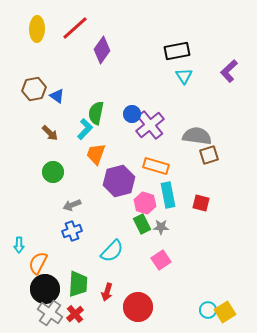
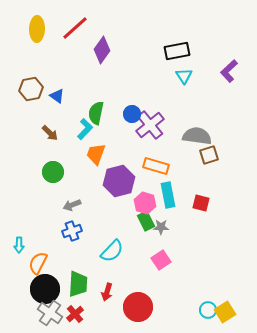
brown hexagon: moved 3 px left
green rectangle: moved 4 px right, 3 px up
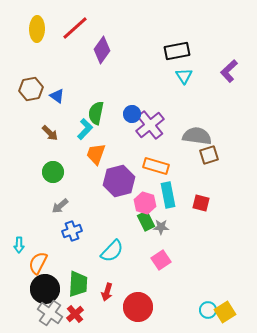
gray arrow: moved 12 px left, 1 px down; rotated 18 degrees counterclockwise
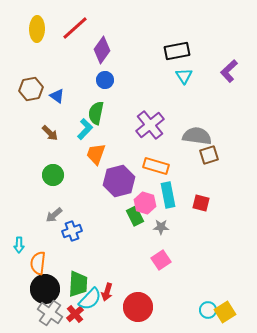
blue circle: moved 27 px left, 34 px up
green circle: moved 3 px down
gray arrow: moved 6 px left, 9 px down
green rectangle: moved 11 px left, 5 px up
cyan semicircle: moved 22 px left, 48 px down
orange semicircle: rotated 20 degrees counterclockwise
